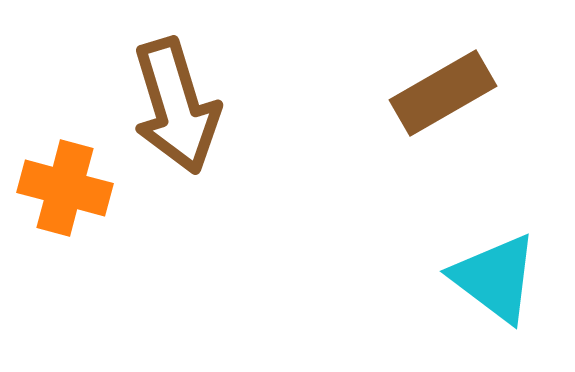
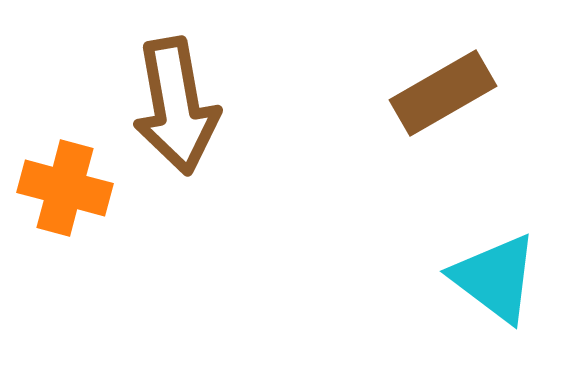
brown arrow: rotated 7 degrees clockwise
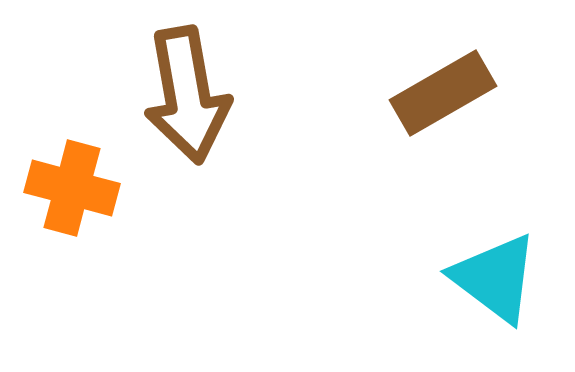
brown arrow: moved 11 px right, 11 px up
orange cross: moved 7 px right
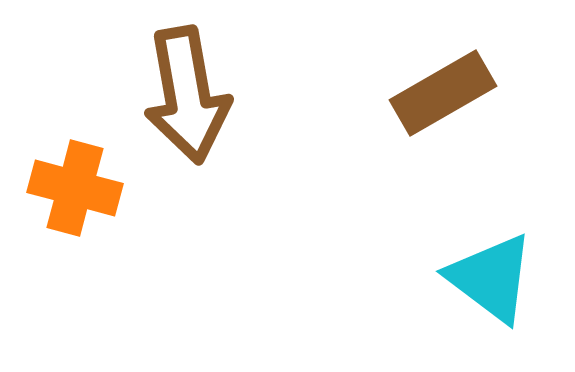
orange cross: moved 3 px right
cyan triangle: moved 4 px left
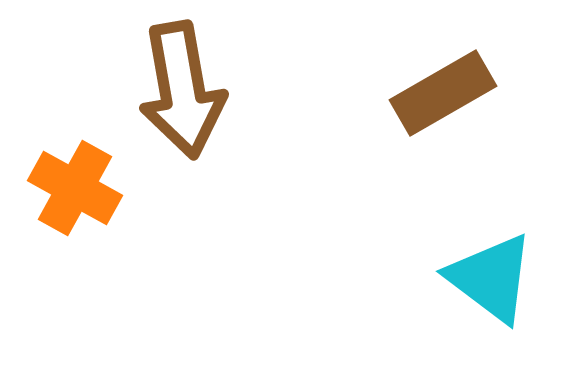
brown arrow: moved 5 px left, 5 px up
orange cross: rotated 14 degrees clockwise
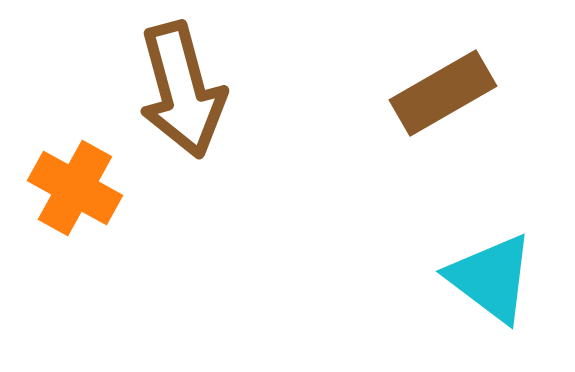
brown arrow: rotated 5 degrees counterclockwise
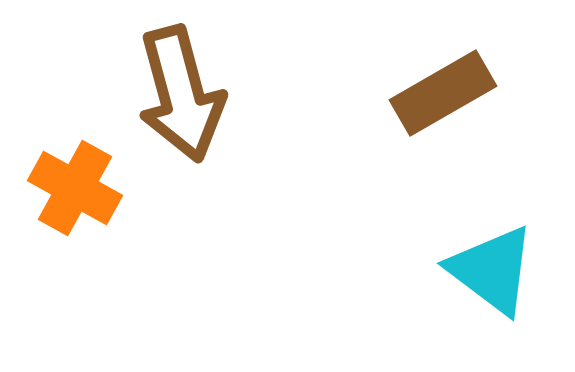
brown arrow: moved 1 px left, 4 px down
cyan triangle: moved 1 px right, 8 px up
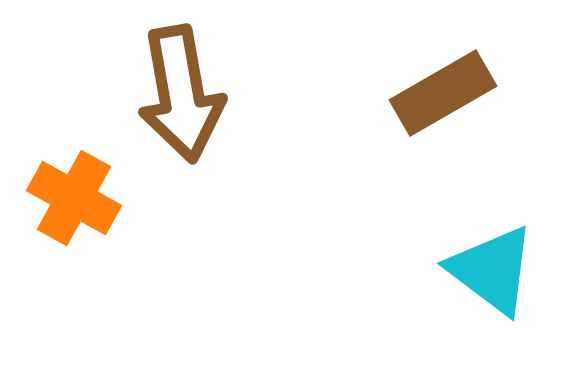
brown arrow: rotated 5 degrees clockwise
orange cross: moved 1 px left, 10 px down
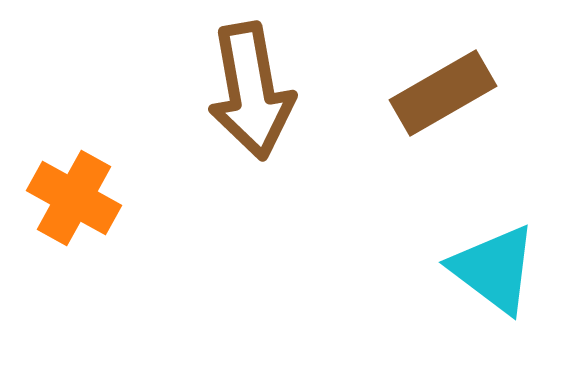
brown arrow: moved 70 px right, 3 px up
cyan triangle: moved 2 px right, 1 px up
